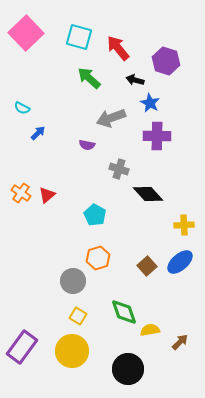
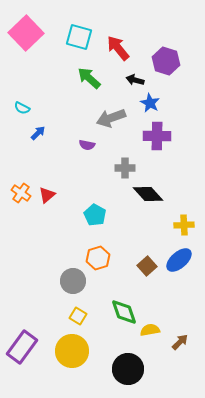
gray cross: moved 6 px right, 1 px up; rotated 18 degrees counterclockwise
blue ellipse: moved 1 px left, 2 px up
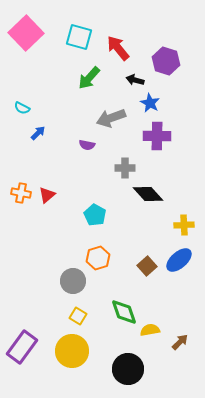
green arrow: rotated 90 degrees counterclockwise
orange cross: rotated 24 degrees counterclockwise
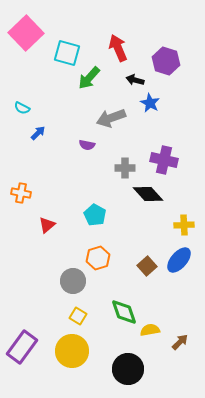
cyan square: moved 12 px left, 16 px down
red arrow: rotated 16 degrees clockwise
purple cross: moved 7 px right, 24 px down; rotated 12 degrees clockwise
red triangle: moved 30 px down
blue ellipse: rotated 8 degrees counterclockwise
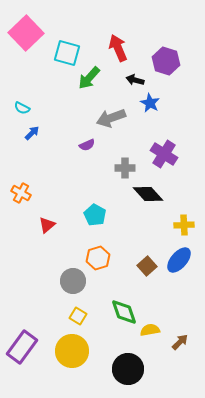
blue arrow: moved 6 px left
purple semicircle: rotated 35 degrees counterclockwise
purple cross: moved 6 px up; rotated 20 degrees clockwise
orange cross: rotated 18 degrees clockwise
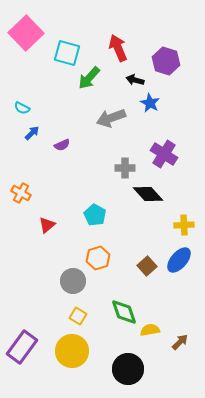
purple semicircle: moved 25 px left
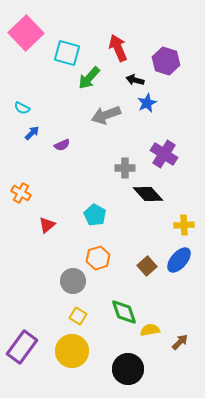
blue star: moved 3 px left; rotated 18 degrees clockwise
gray arrow: moved 5 px left, 3 px up
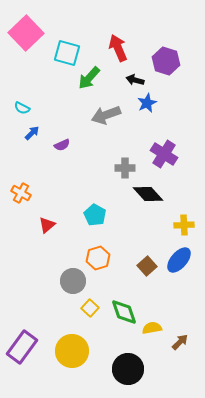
yellow square: moved 12 px right, 8 px up; rotated 12 degrees clockwise
yellow semicircle: moved 2 px right, 2 px up
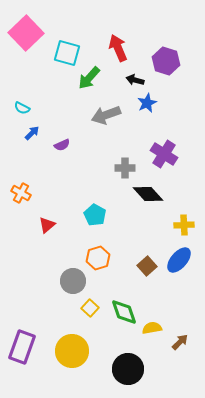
purple rectangle: rotated 16 degrees counterclockwise
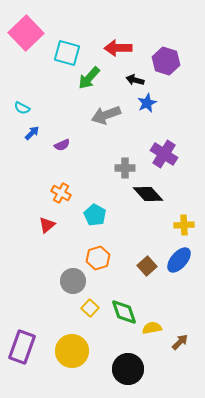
red arrow: rotated 68 degrees counterclockwise
orange cross: moved 40 px right
